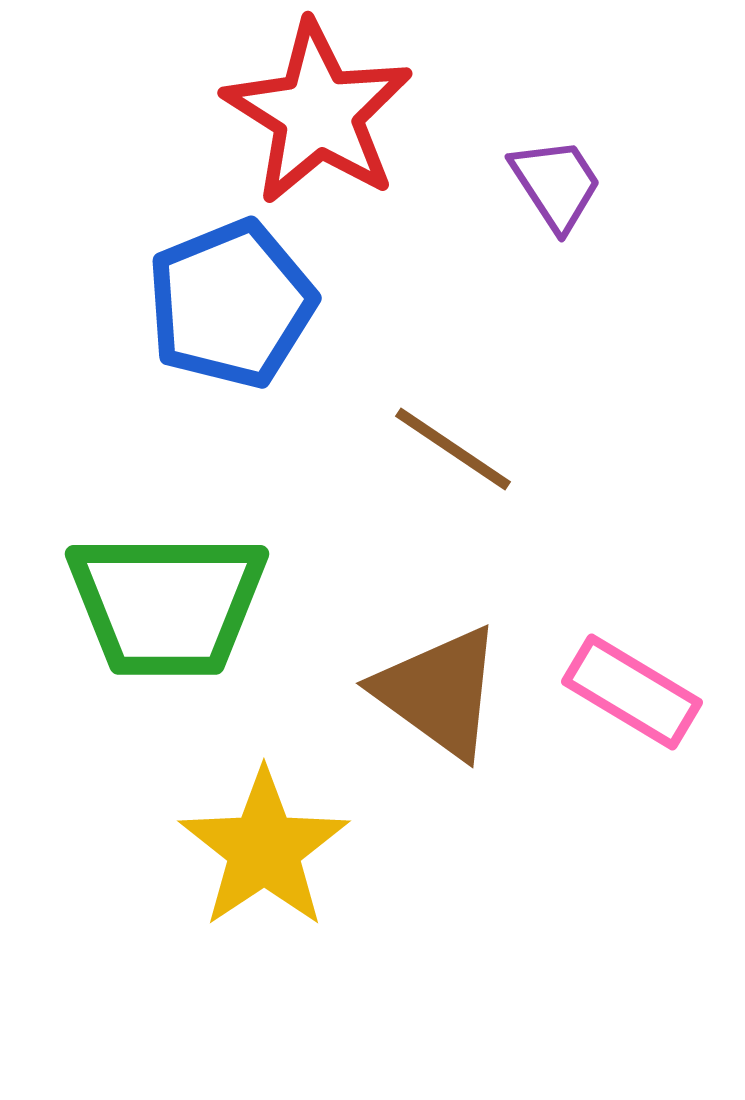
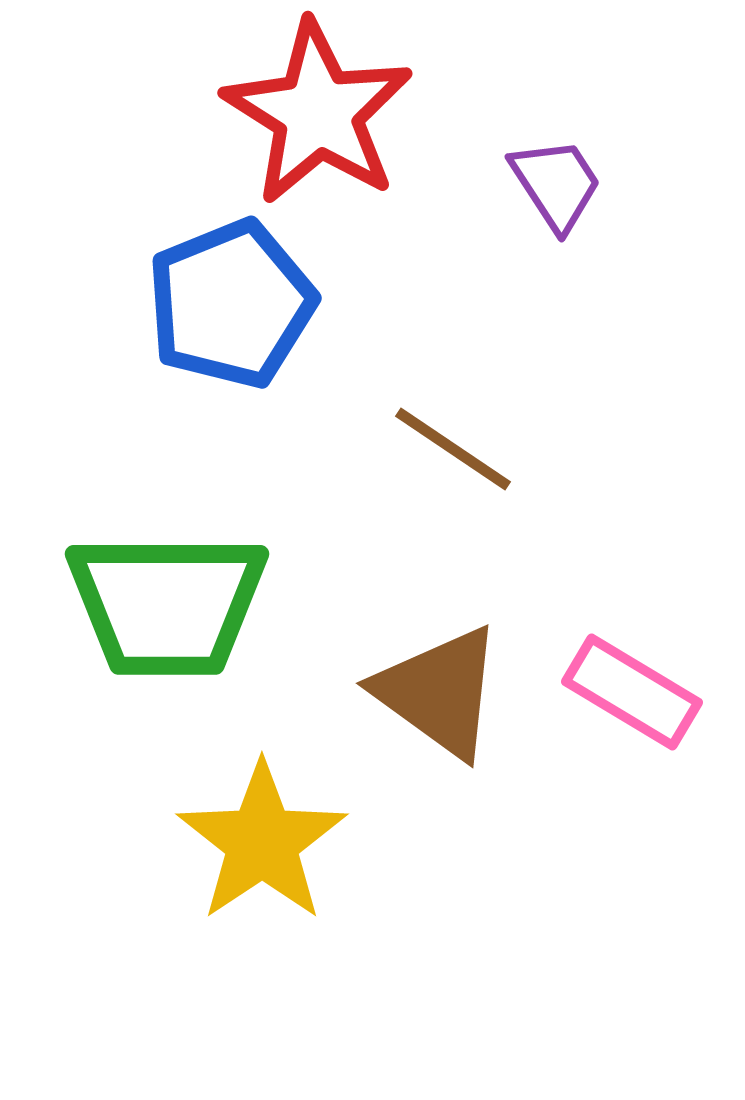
yellow star: moved 2 px left, 7 px up
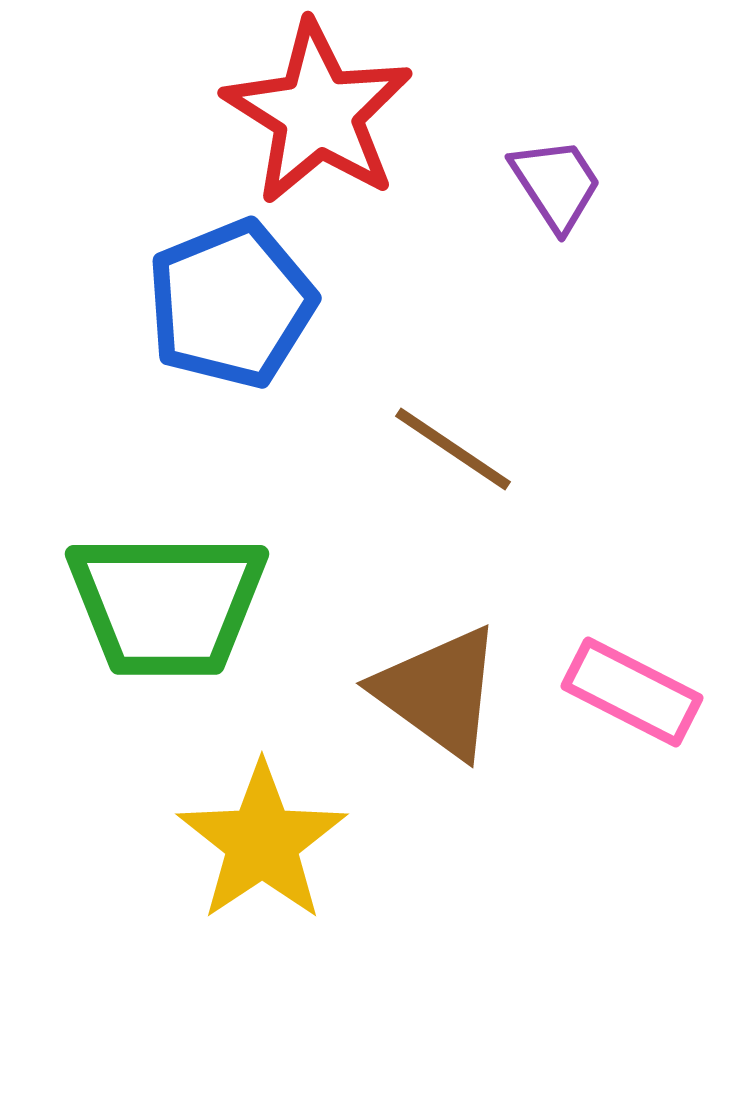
pink rectangle: rotated 4 degrees counterclockwise
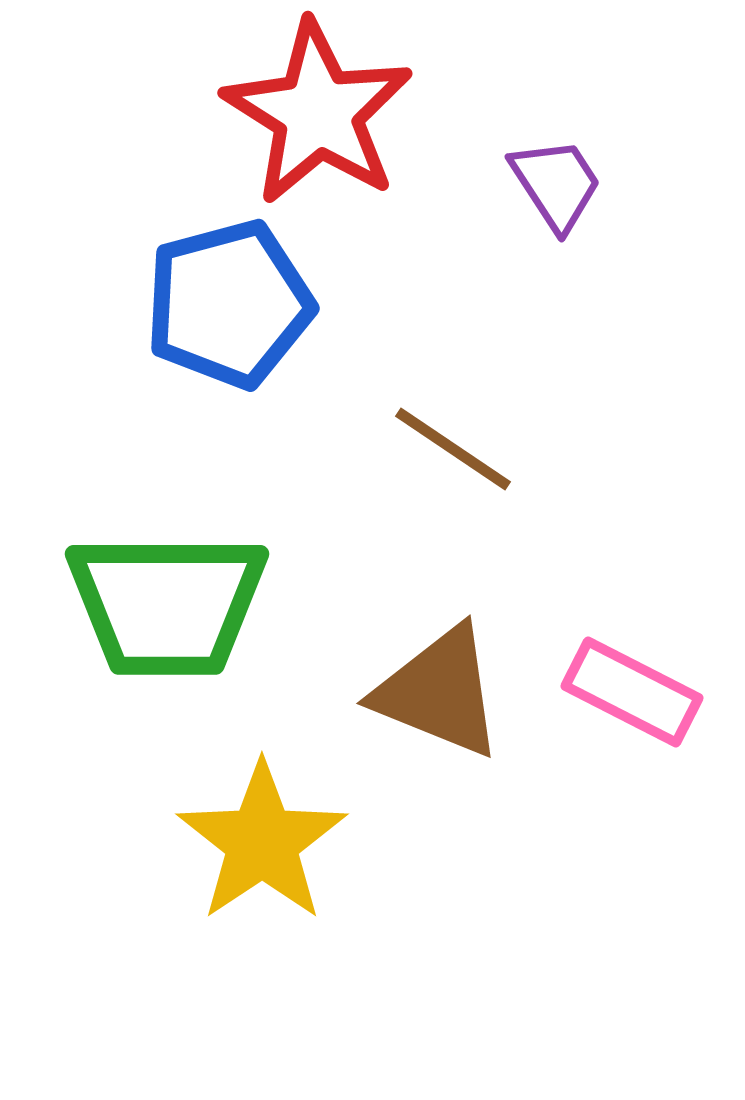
blue pentagon: moved 2 px left; rotated 7 degrees clockwise
brown triangle: rotated 14 degrees counterclockwise
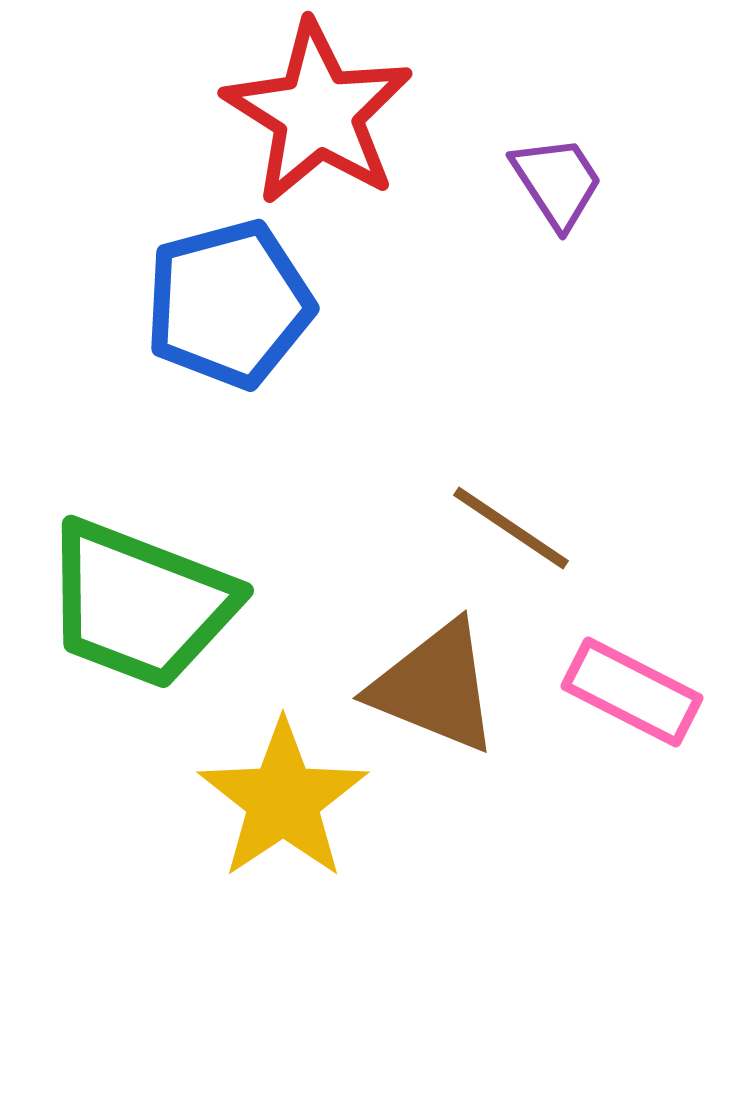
purple trapezoid: moved 1 px right, 2 px up
brown line: moved 58 px right, 79 px down
green trapezoid: moved 27 px left; rotated 21 degrees clockwise
brown triangle: moved 4 px left, 5 px up
yellow star: moved 21 px right, 42 px up
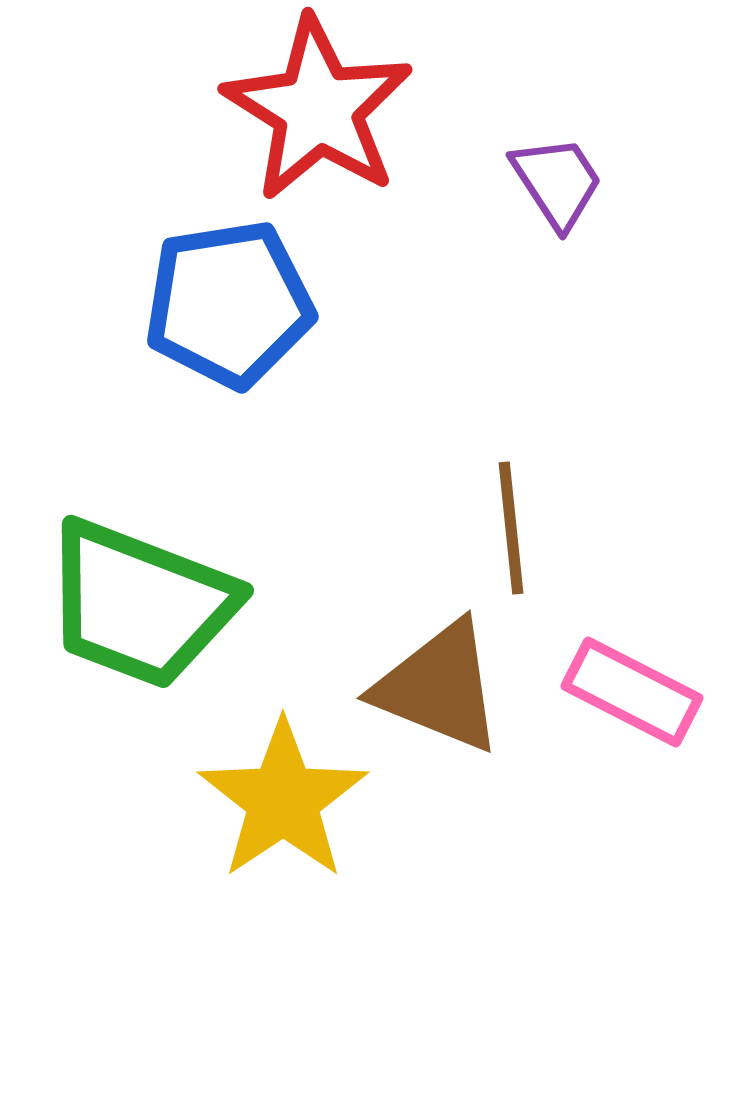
red star: moved 4 px up
blue pentagon: rotated 6 degrees clockwise
brown line: rotated 50 degrees clockwise
brown triangle: moved 4 px right
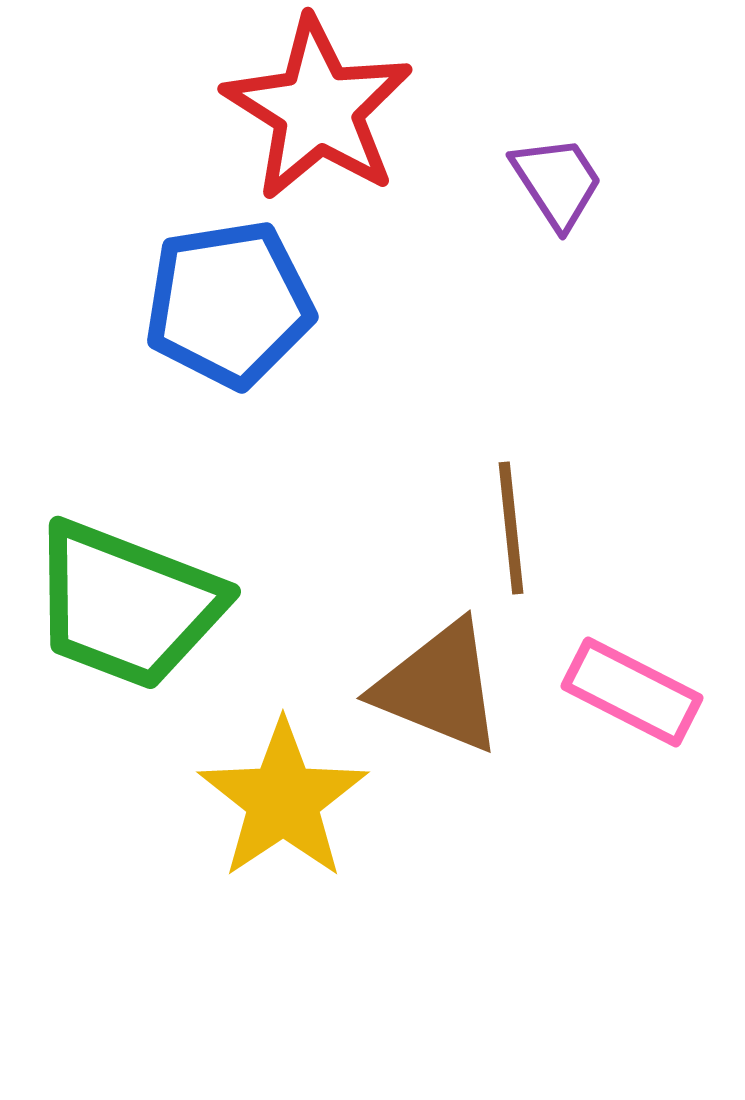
green trapezoid: moved 13 px left, 1 px down
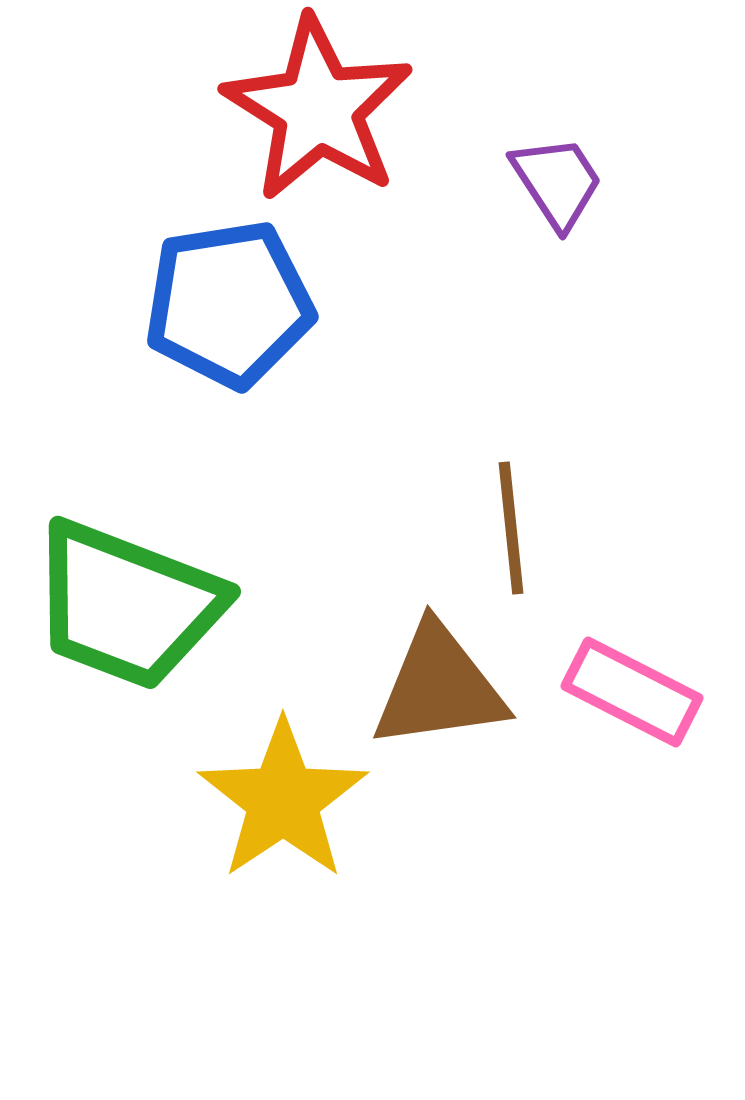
brown triangle: rotated 30 degrees counterclockwise
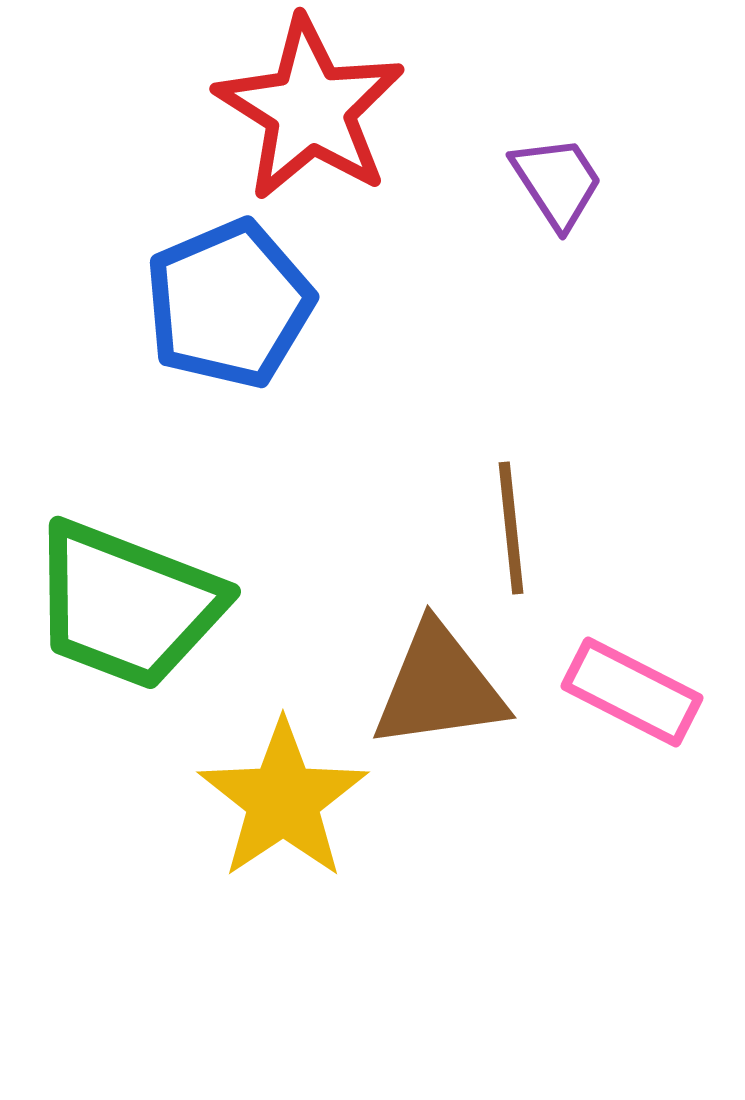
red star: moved 8 px left
blue pentagon: rotated 14 degrees counterclockwise
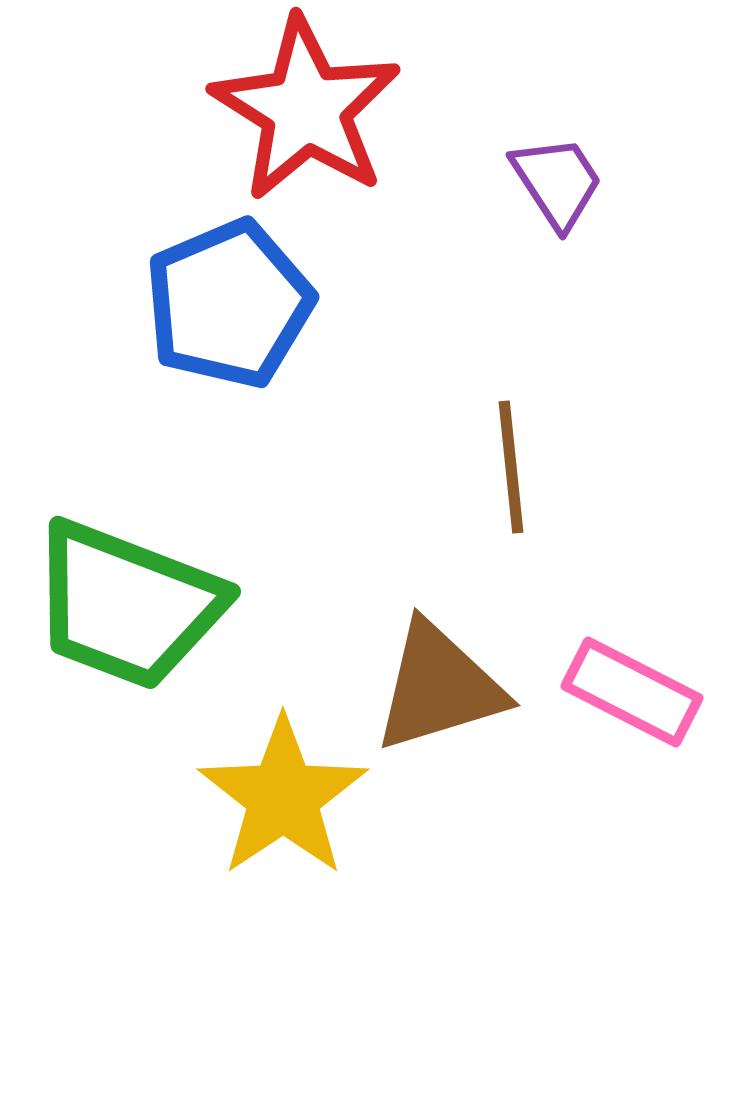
red star: moved 4 px left
brown line: moved 61 px up
brown triangle: rotated 9 degrees counterclockwise
yellow star: moved 3 px up
